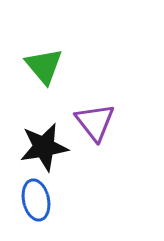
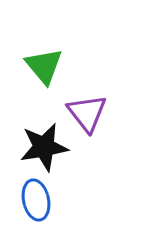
purple triangle: moved 8 px left, 9 px up
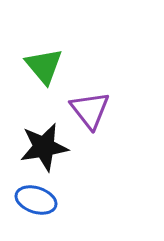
purple triangle: moved 3 px right, 3 px up
blue ellipse: rotated 60 degrees counterclockwise
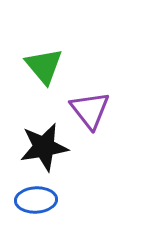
blue ellipse: rotated 21 degrees counterclockwise
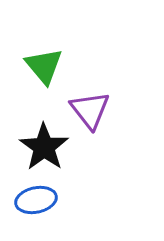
black star: rotated 27 degrees counterclockwise
blue ellipse: rotated 9 degrees counterclockwise
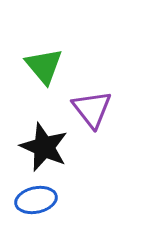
purple triangle: moved 2 px right, 1 px up
black star: rotated 12 degrees counterclockwise
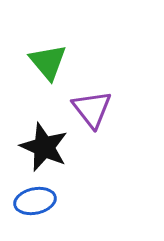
green triangle: moved 4 px right, 4 px up
blue ellipse: moved 1 px left, 1 px down
